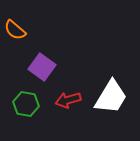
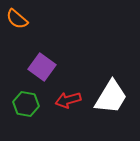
orange semicircle: moved 2 px right, 11 px up
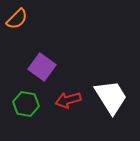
orange semicircle: rotated 85 degrees counterclockwise
white trapezoid: rotated 63 degrees counterclockwise
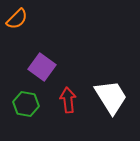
red arrow: rotated 100 degrees clockwise
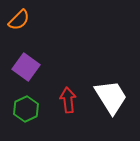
orange semicircle: moved 2 px right, 1 px down
purple square: moved 16 px left
green hexagon: moved 5 px down; rotated 25 degrees clockwise
